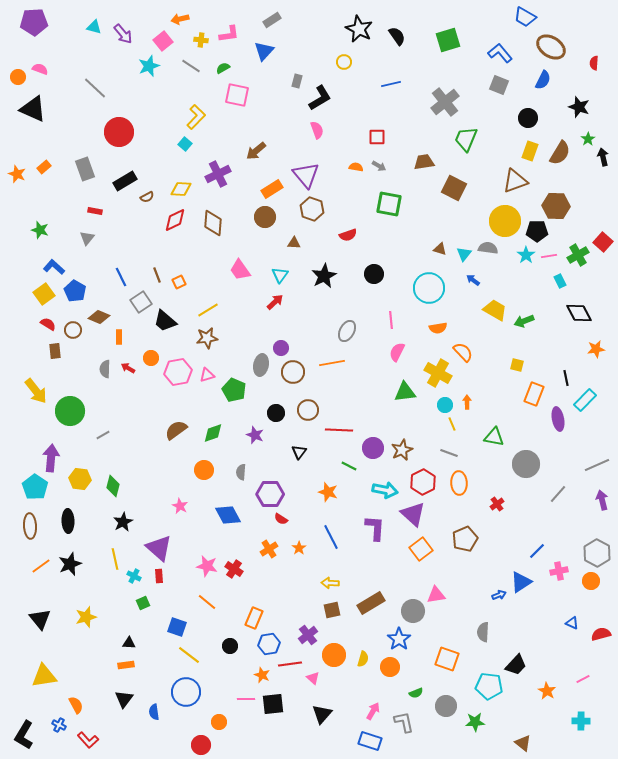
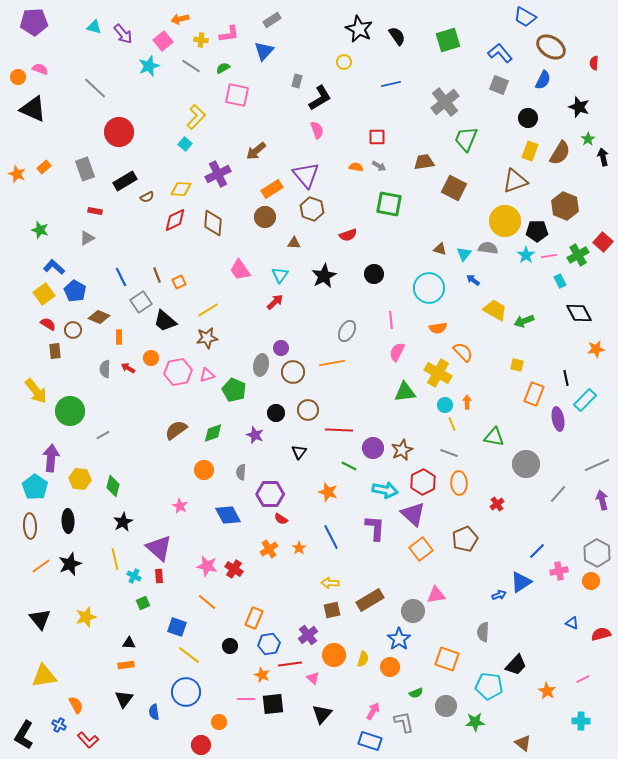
brown hexagon at (556, 206): moved 9 px right; rotated 20 degrees clockwise
gray triangle at (87, 238): rotated 21 degrees clockwise
brown rectangle at (371, 603): moved 1 px left, 3 px up
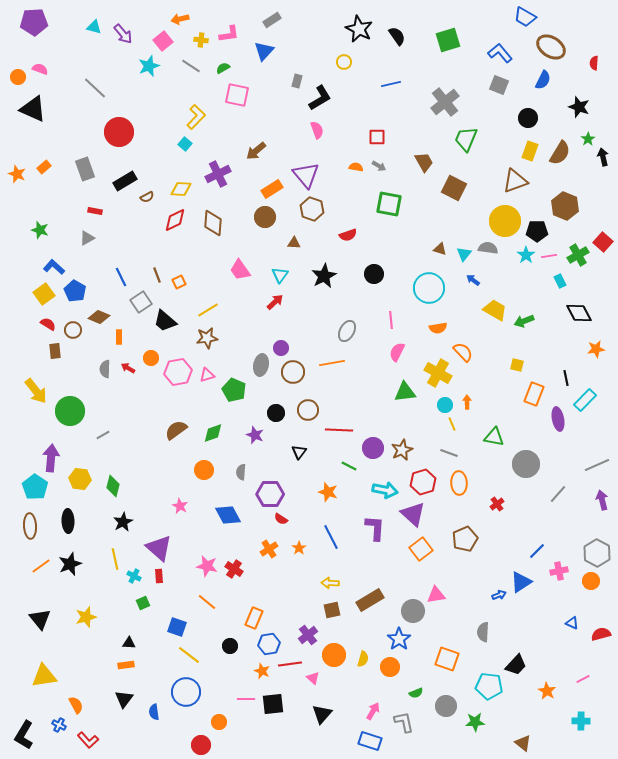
brown trapezoid at (424, 162): rotated 70 degrees clockwise
red hexagon at (423, 482): rotated 10 degrees clockwise
orange star at (262, 675): moved 4 px up
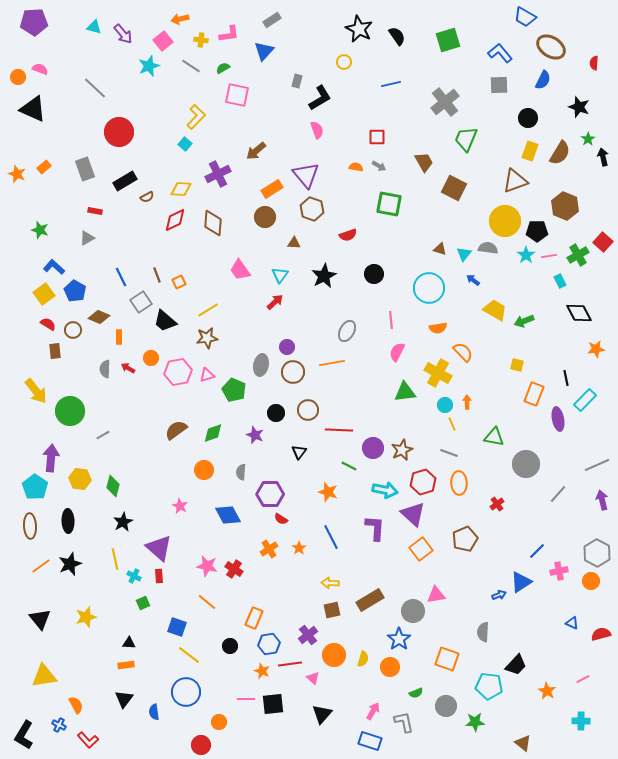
gray square at (499, 85): rotated 24 degrees counterclockwise
purple circle at (281, 348): moved 6 px right, 1 px up
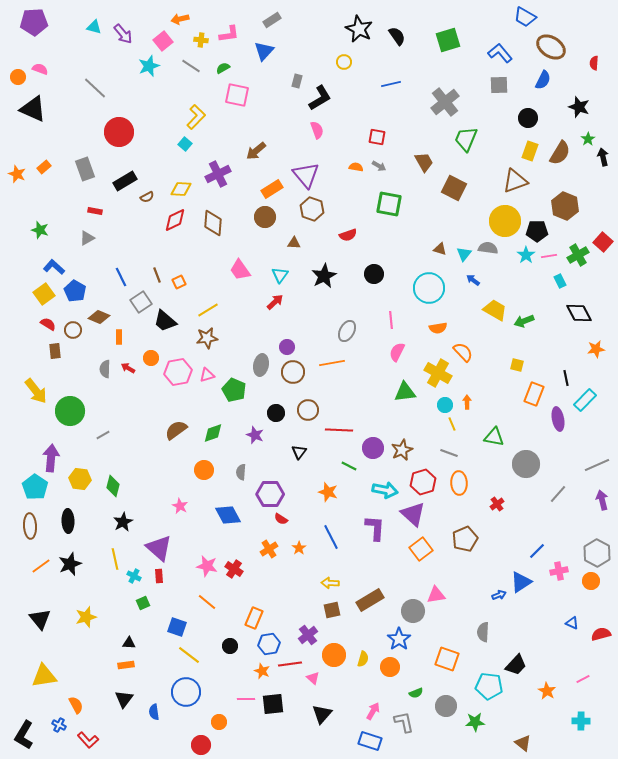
red square at (377, 137): rotated 12 degrees clockwise
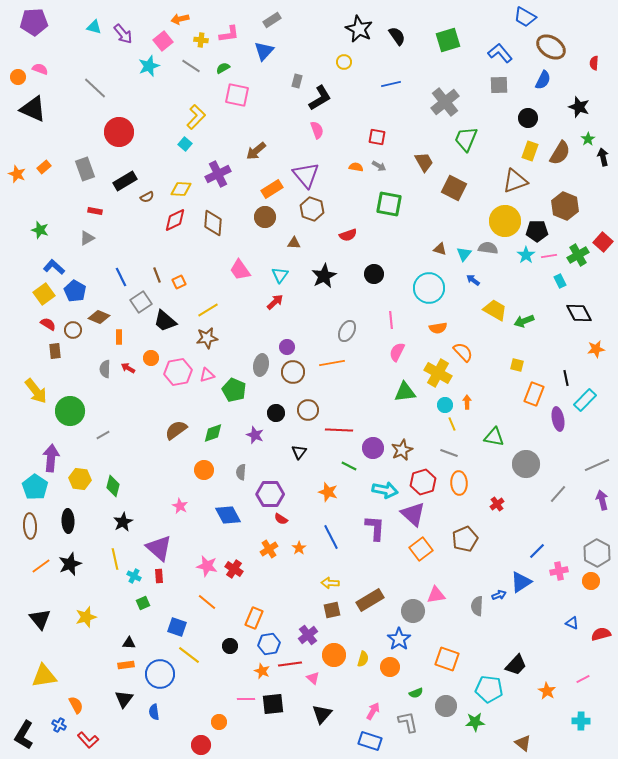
gray semicircle at (483, 632): moved 6 px left, 26 px up
cyan pentagon at (489, 686): moved 3 px down
blue circle at (186, 692): moved 26 px left, 18 px up
gray L-shape at (404, 722): moved 4 px right
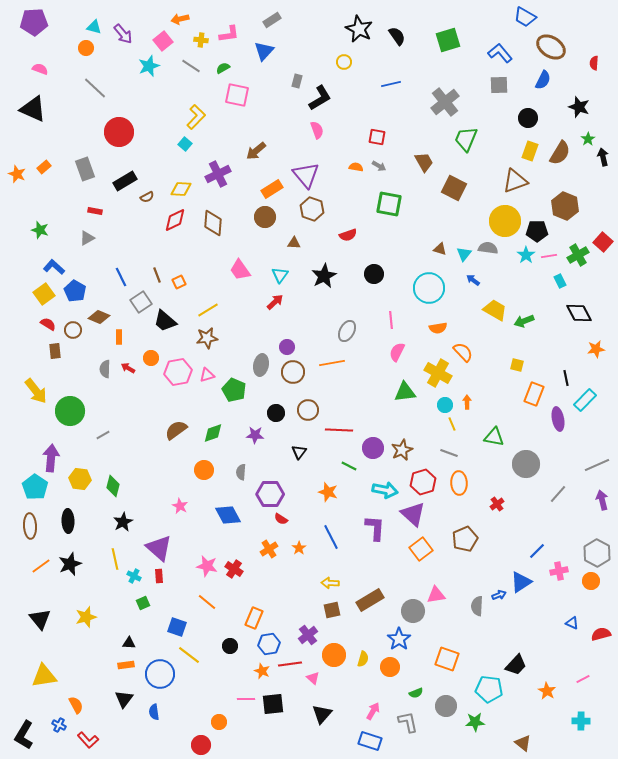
orange circle at (18, 77): moved 68 px right, 29 px up
purple star at (255, 435): rotated 18 degrees counterclockwise
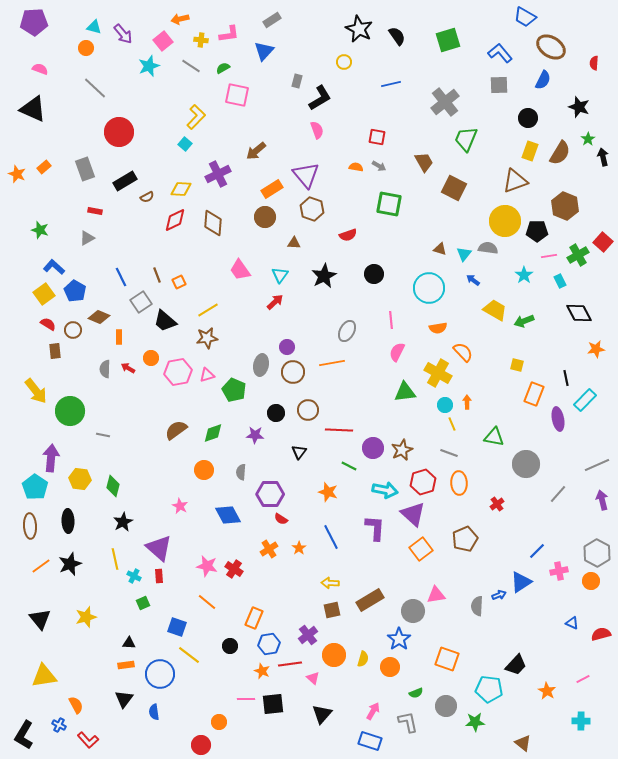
cyan star at (526, 255): moved 2 px left, 20 px down
gray line at (103, 435): rotated 40 degrees clockwise
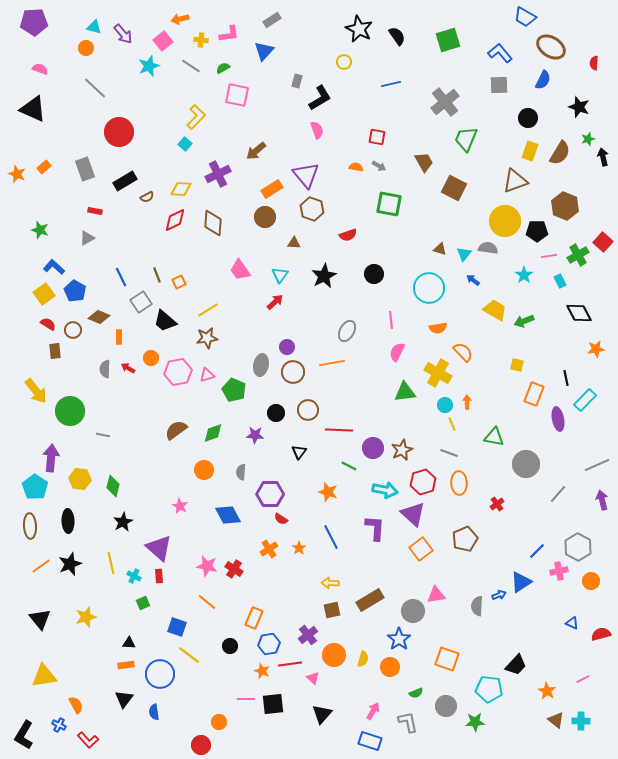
green star at (588, 139): rotated 16 degrees clockwise
gray hexagon at (597, 553): moved 19 px left, 6 px up
yellow line at (115, 559): moved 4 px left, 4 px down
brown triangle at (523, 743): moved 33 px right, 23 px up
